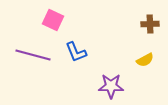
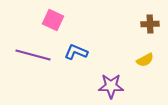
blue L-shape: rotated 135 degrees clockwise
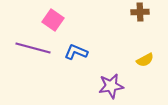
pink square: rotated 10 degrees clockwise
brown cross: moved 10 px left, 12 px up
purple line: moved 7 px up
purple star: rotated 10 degrees counterclockwise
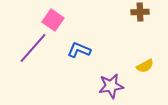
purple line: rotated 64 degrees counterclockwise
blue L-shape: moved 3 px right, 2 px up
yellow semicircle: moved 6 px down
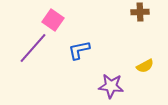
blue L-shape: rotated 35 degrees counterclockwise
purple star: rotated 15 degrees clockwise
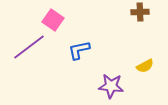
purple line: moved 4 px left, 1 px up; rotated 12 degrees clockwise
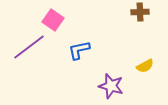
purple star: rotated 10 degrees clockwise
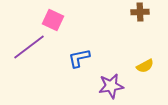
pink square: rotated 10 degrees counterclockwise
blue L-shape: moved 8 px down
purple star: rotated 25 degrees counterclockwise
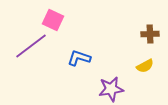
brown cross: moved 10 px right, 22 px down
purple line: moved 2 px right, 1 px up
blue L-shape: rotated 30 degrees clockwise
purple star: moved 3 px down
